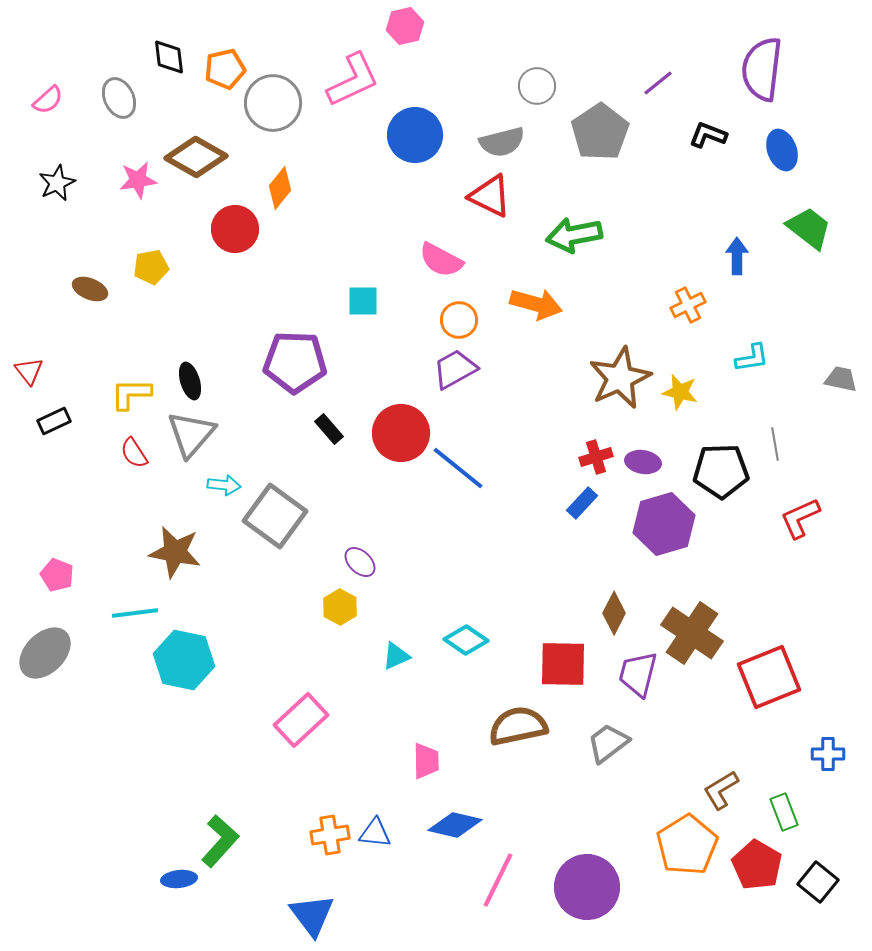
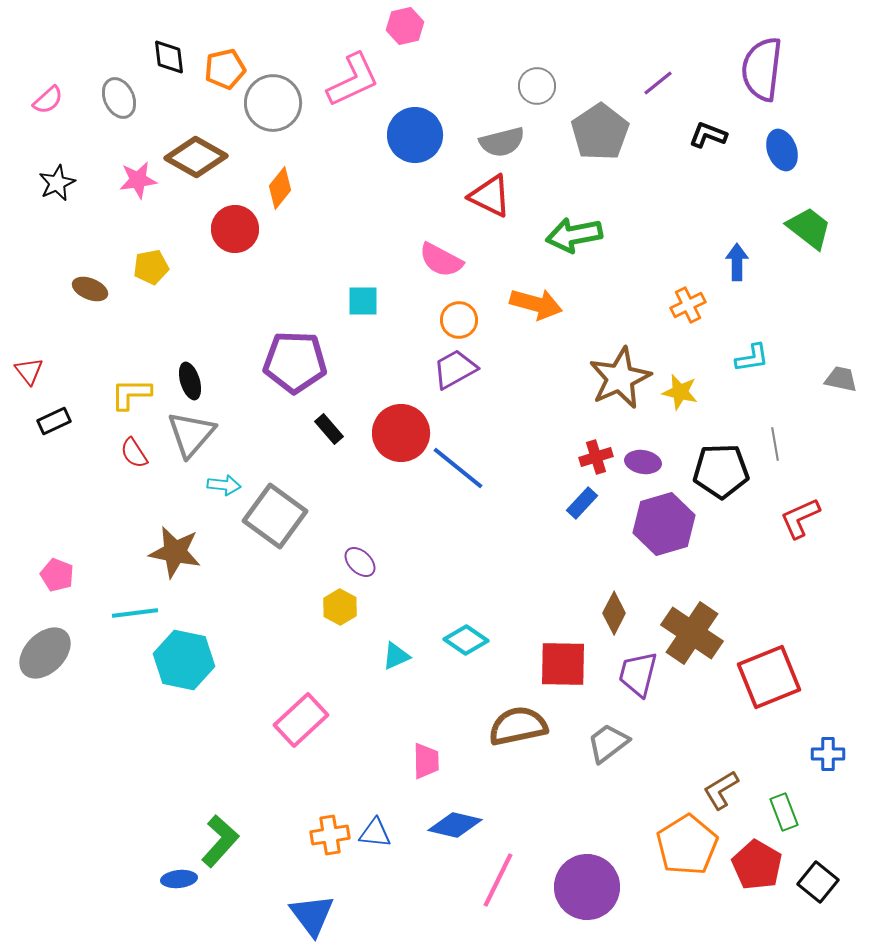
blue arrow at (737, 256): moved 6 px down
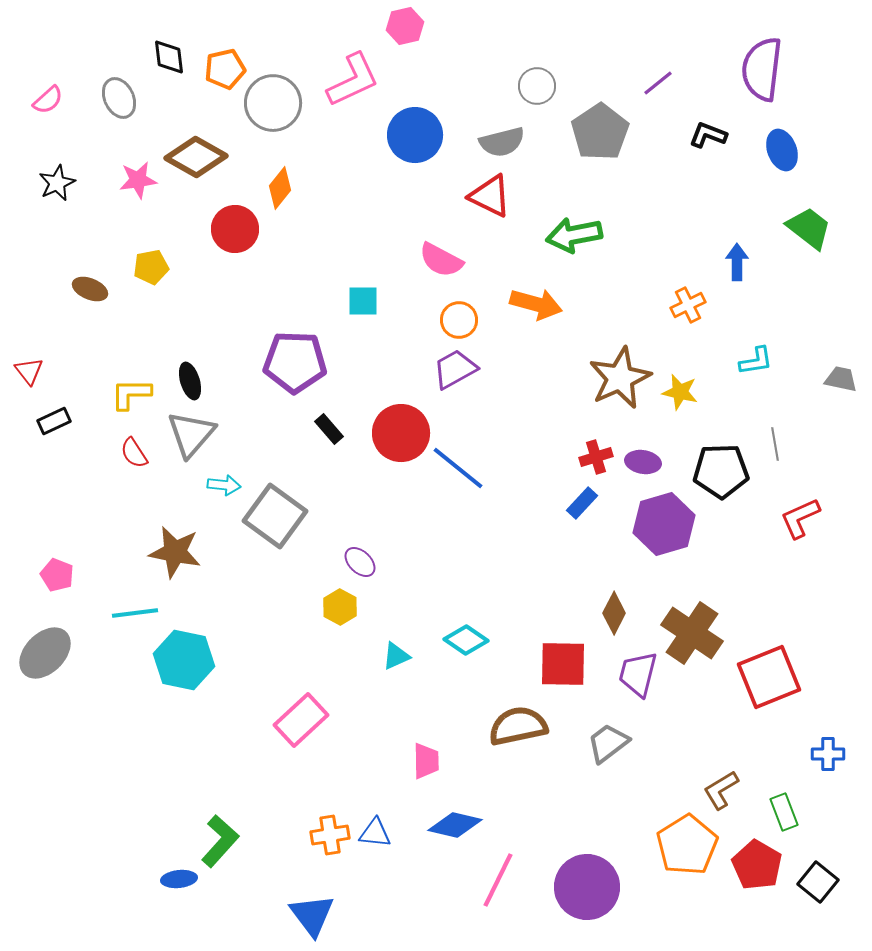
cyan L-shape at (752, 358): moved 4 px right, 3 px down
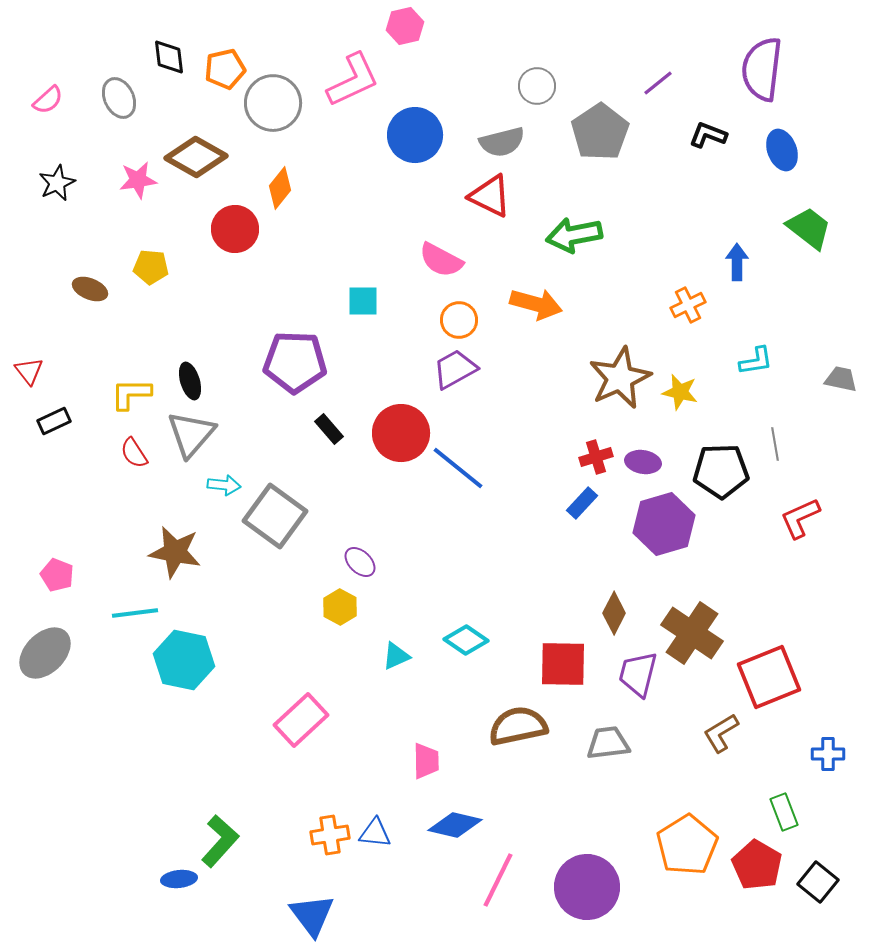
yellow pentagon at (151, 267): rotated 16 degrees clockwise
gray trapezoid at (608, 743): rotated 30 degrees clockwise
brown L-shape at (721, 790): moved 57 px up
